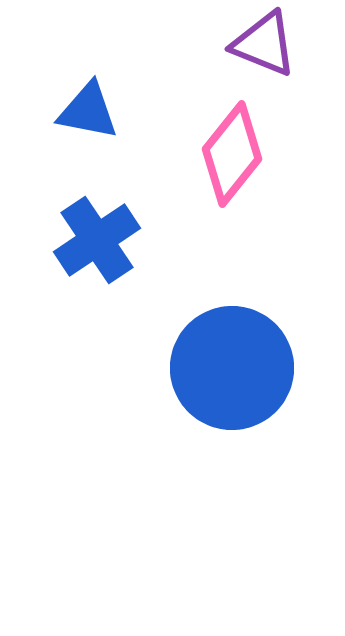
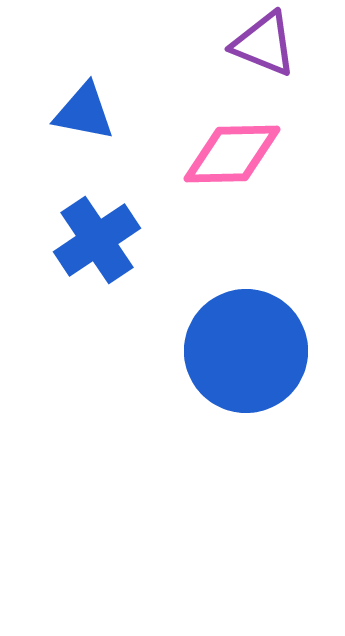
blue triangle: moved 4 px left, 1 px down
pink diamond: rotated 50 degrees clockwise
blue circle: moved 14 px right, 17 px up
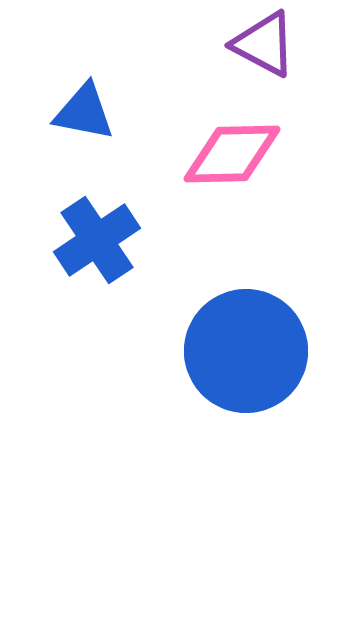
purple triangle: rotated 6 degrees clockwise
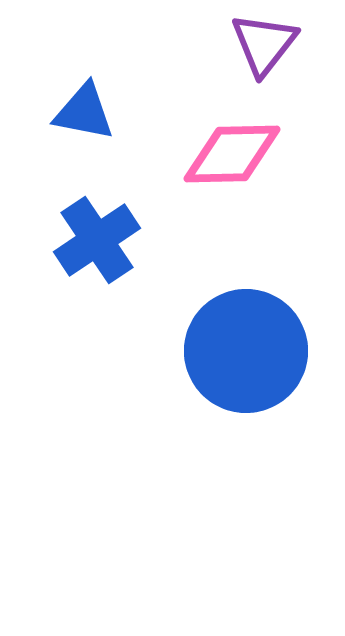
purple triangle: rotated 40 degrees clockwise
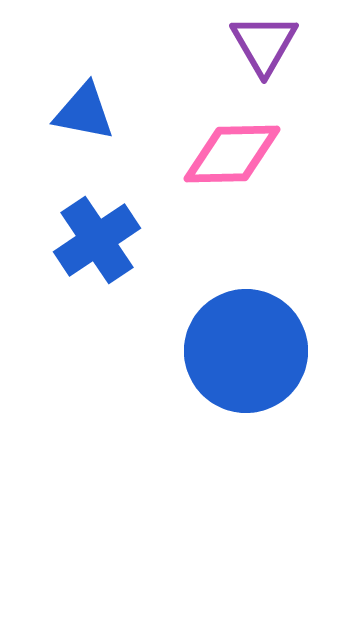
purple triangle: rotated 8 degrees counterclockwise
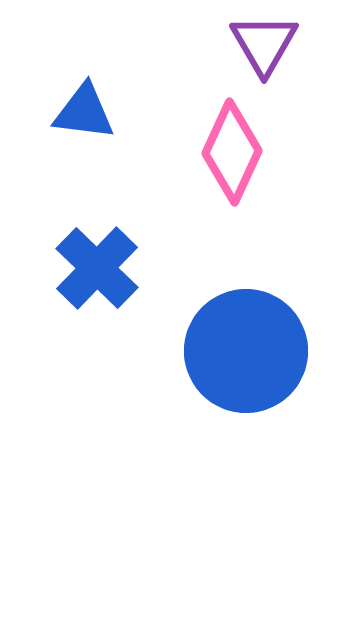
blue triangle: rotated 4 degrees counterclockwise
pink diamond: moved 2 px up; rotated 64 degrees counterclockwise
blue cross: moved 28 px down; rotated 12 degrees counterclockwise
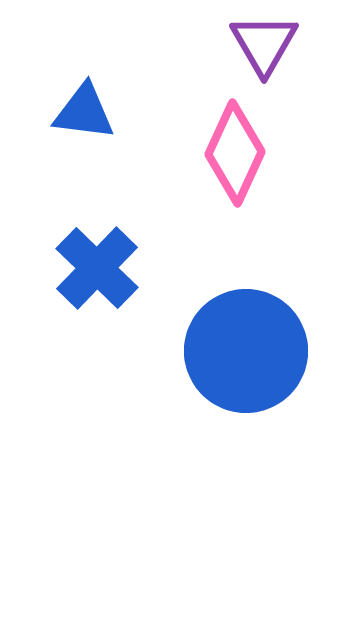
pink diamond: moved 3 px right, 1 px down
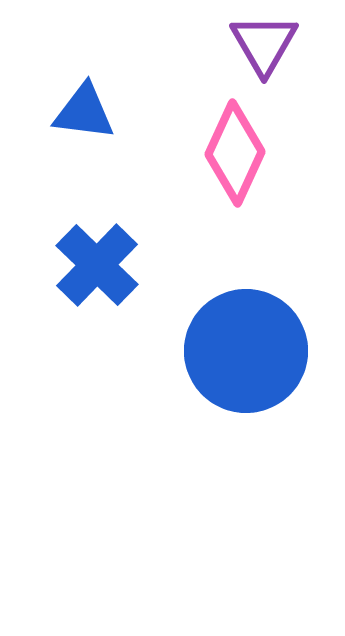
blue cross: moved 3 px up
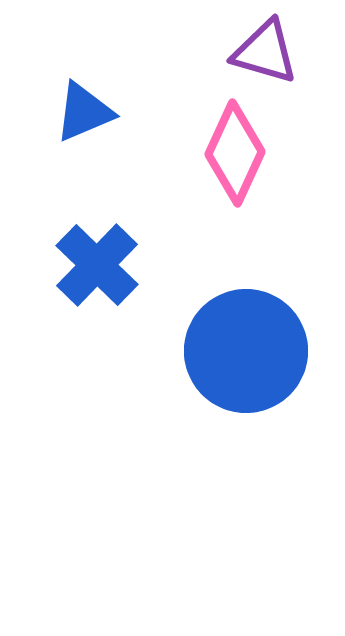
purple triangle: moved 1 px right, 8 px down; rotated 44 degrees counterclockwise
blue triangle: rotated 30 degrees counterclockwise
